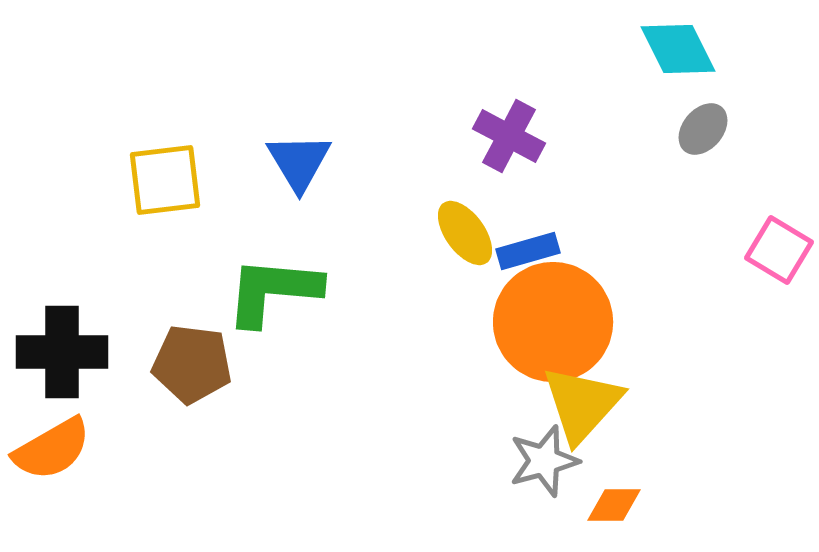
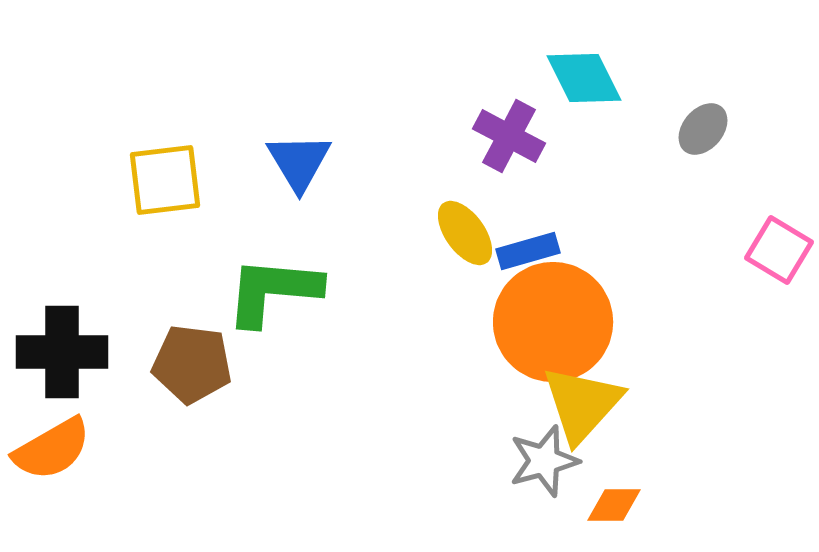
cyan diamond: moved 94 px left, 29 px down
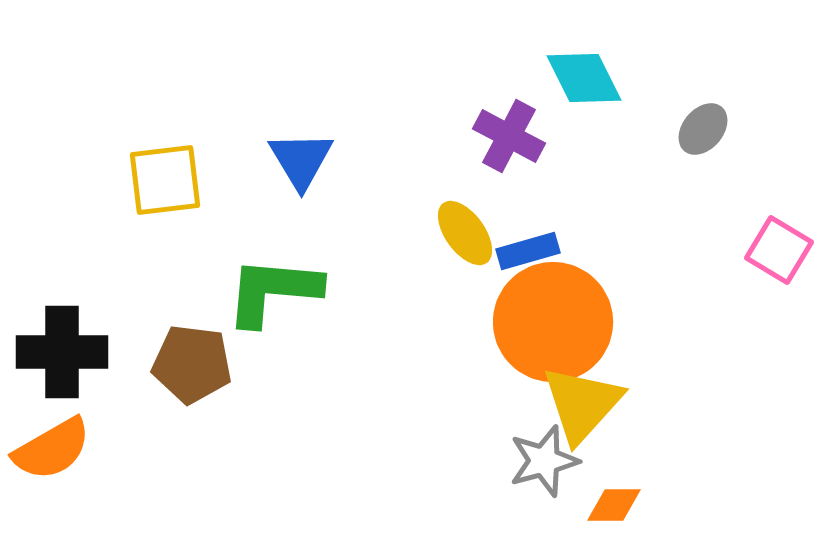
blue triangle: moved 2 px right, 2 px up
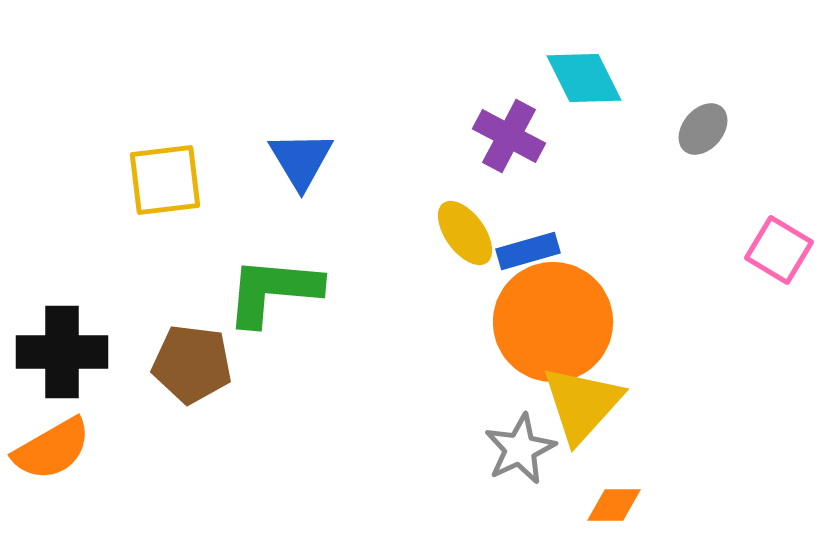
gray star: moved 24 px left, 12 px up; rotated 10 degrees counterclockwise
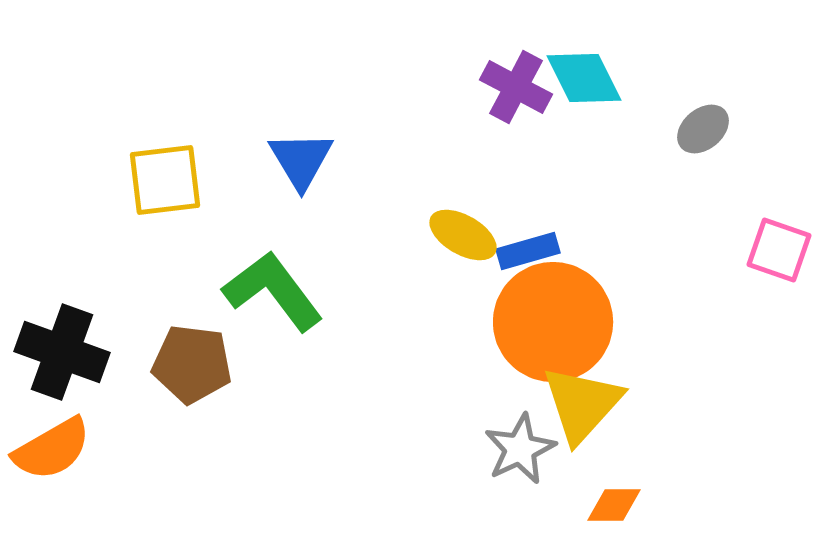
gray ellipse: rotated 10 degrees clockwise
purple cross: moved 7 px right, 49 px up
yellow ellipse: moved 2 px left, 2 px down; rotated 24 degrees counterclockwise
pink square: rotated 12 degrees counterclockwise
green L-shape: rotated 48 degrees clockwise
black cross: rotated 20 degrees clockwise
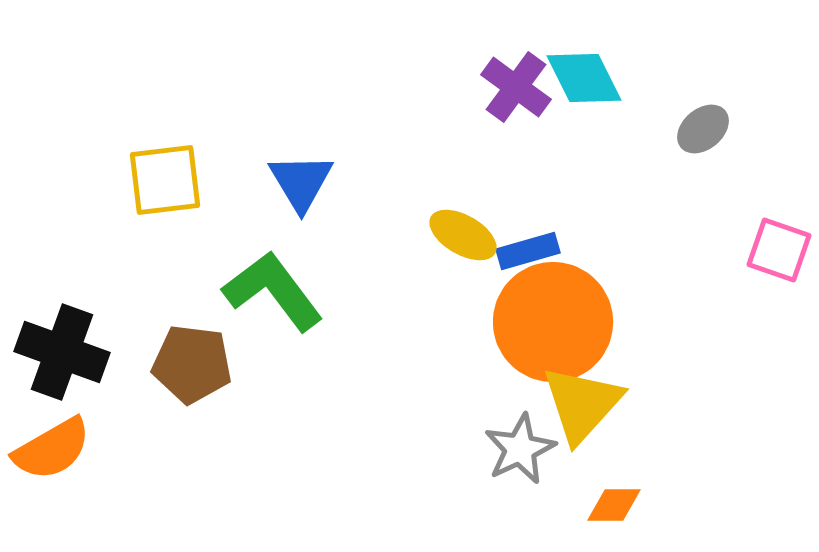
purple cross: rotated 8 degrees clockwise
blue triangle: moved 22 px down
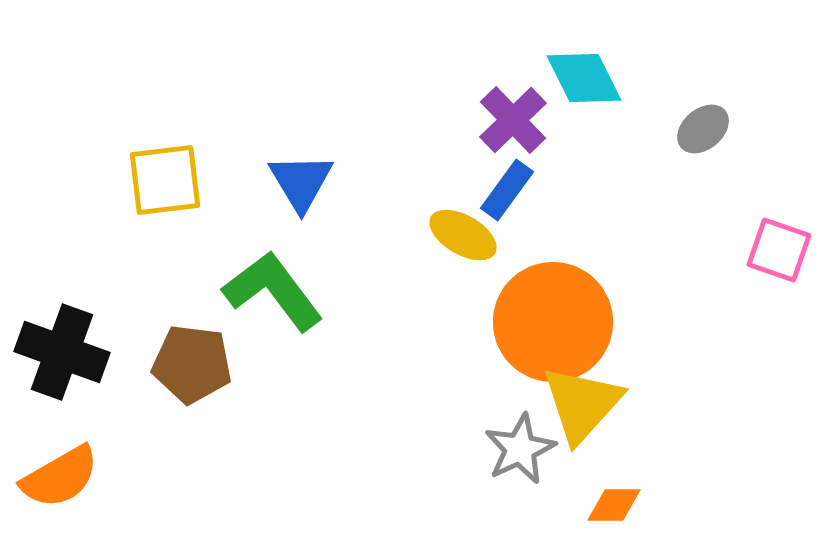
purple cross: moved 3 px left, 33 px down; rotated 10 degrees clockwise
blue rectangle: moved 21 px left, 61 px up; rotated 38 degrees counterclockwise
orange semicircle: moved 8 px right, 28 px down
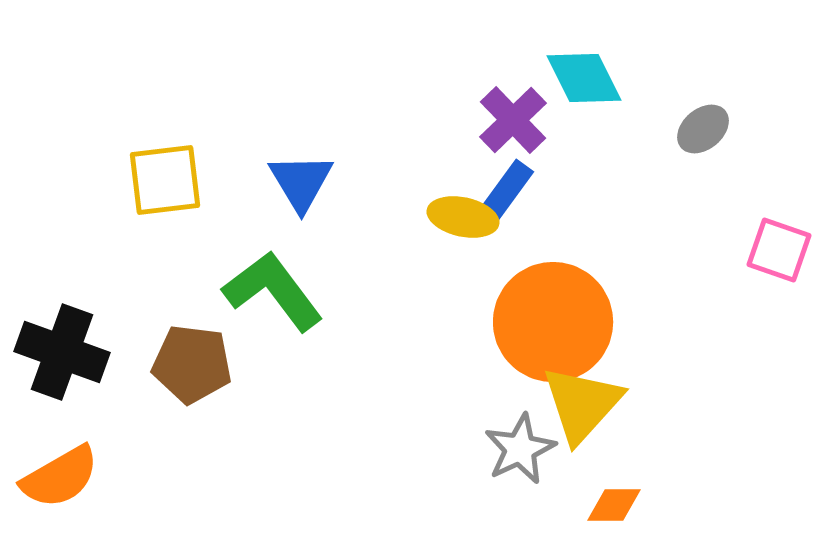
yellow ellipse: moved 18 px up; rotated 18 degrees counterclockwise
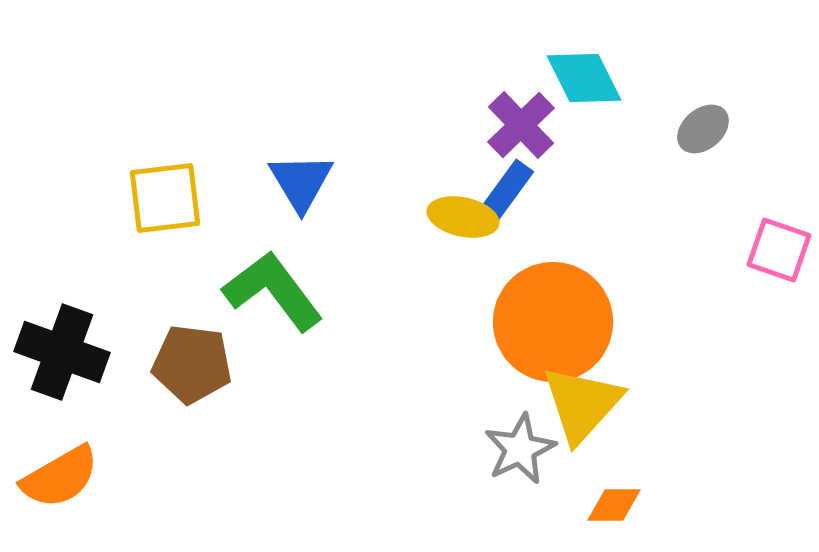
purple cross: moved 8 px right, 5 px down
yellow square: moved 18 px down
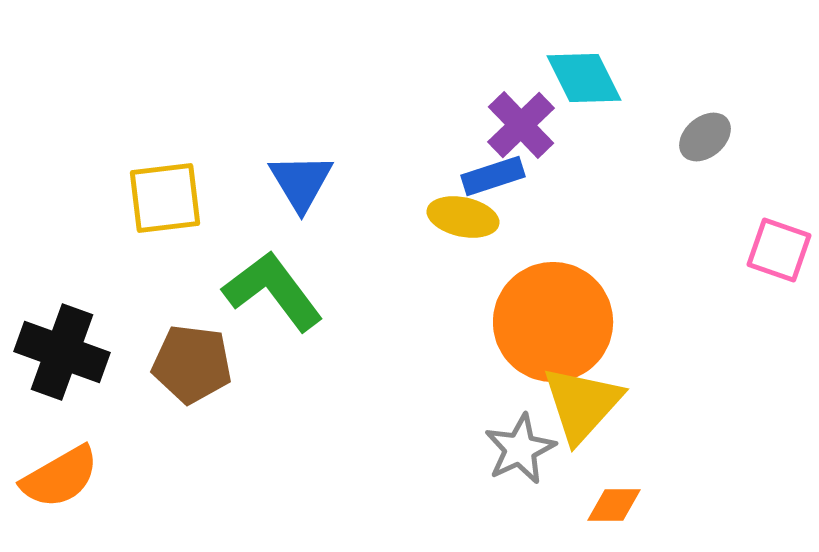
gray ellipse: moved 2 px right, 8 px down
blue rectangle: moved 14 px left, 14 px up; rotated 36 degrees clockwise
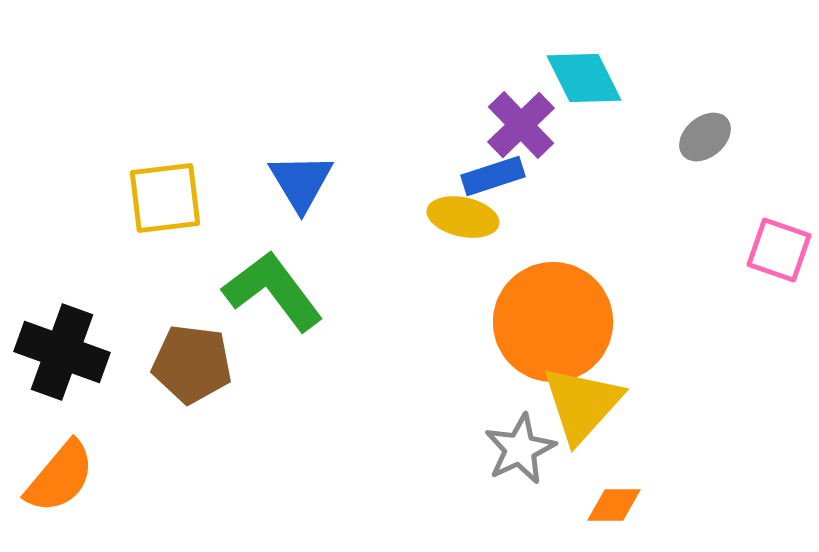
orange semicircle: rotated 20 degrees counterclockwise
